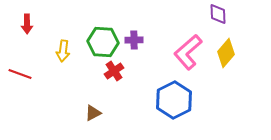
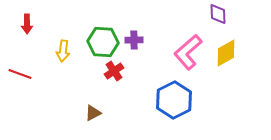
yellow diamond: rotated 20 degrees clockwise
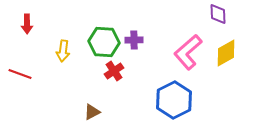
green hexagon: moved 1 px right
brown triangle: moved 1 px left, 1 px up
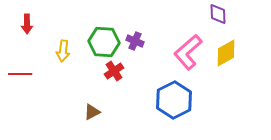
purple cross: moved 1 px right, 1 px down; rotated 24 degrees clockwise
red line: rotated 20 degrees counterclockwise
